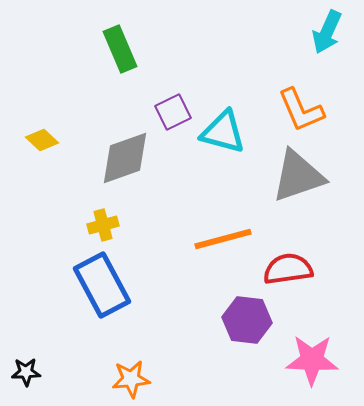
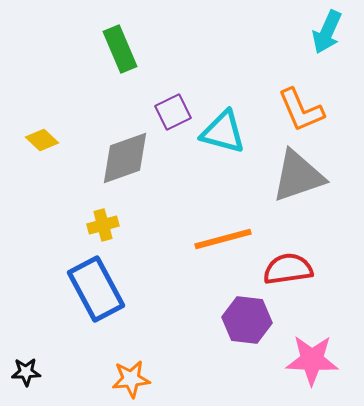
blue rectangle: moved 6 px left, 4 px down
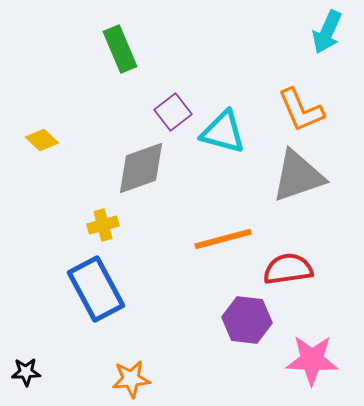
purple square: rotated 12 degrees counterclockwise
gray diamond: moved 16 px right, 10 px down
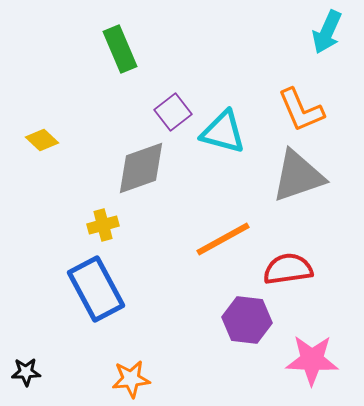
orange line: rotated 14 degrees counterclockwise
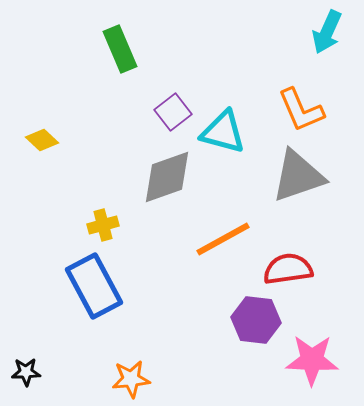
gray diamond: moved 26 px right, 9 px down
blue rectangle: moved 2 px left, 3 px up
purple hexagon: moved 9 px right
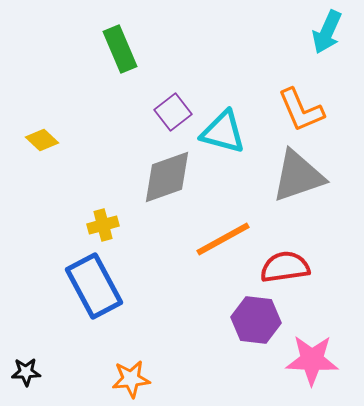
red semicircle: moved 3 px left, 2 px up
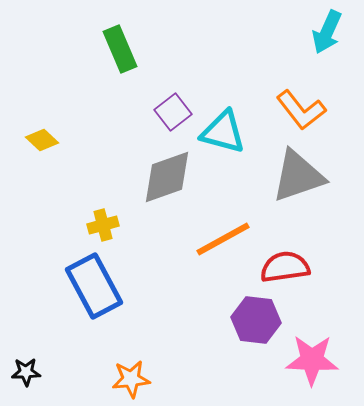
orange L-shape: rotated 15 degrees counterclockwise
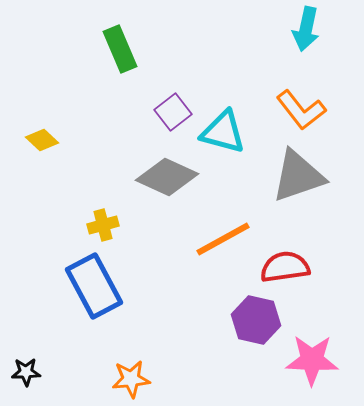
cyan arrow: moved 21 px left, 3 px up; rotated 12 degrees counterclockwise
gray diamond: rotated 44 degrees clockwise
purple hexagon: rotated 6 degrees clockwise
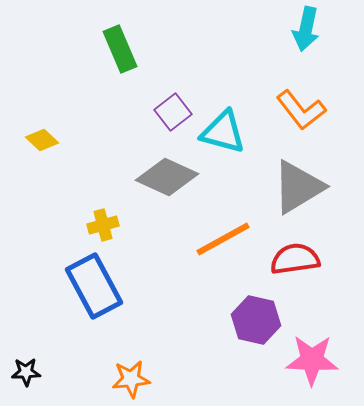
gray triangle: moved 11 px down; rotated 12 degrees counterclockwise
red semicircle: moved 10 px right, 8 px up
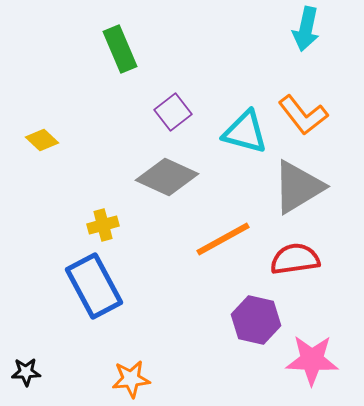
orange L-shape: moved 2 px right, 5 px down
cyan triangle: moved 22 px right
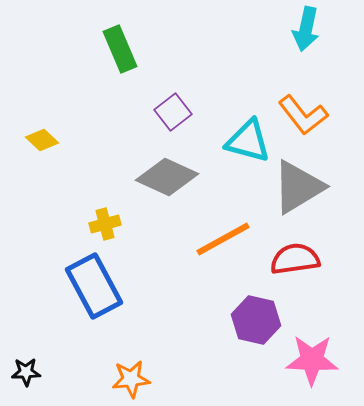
cyan triangle: moved 3 px right, 9 px down
yellow cross: moved 2 px right, 1 px up
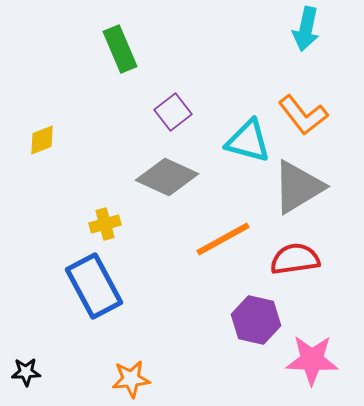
yellow diamond: rotated 64 degrees counterclockwise
